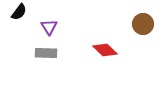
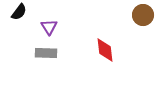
brown circle: moved 9 px up
red diamond: rotated 40 degrees clockwise
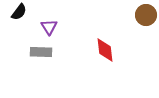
brown circle: moved 3 px right
gray rectangle: moved 5 px left, 1 px up
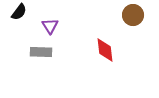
brown circle: moved 13 px left
purple triangle: moved 1 px right, 1 px up
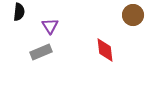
black semicircle: rotated 30 degrees counterclockwise
gray rectangle: rotated 25 degrees counterclockwise
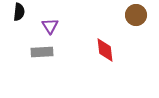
brown circle: moved 3 px right
gray rectangle: moved 1 px right; rotated 20 degrees clockwise
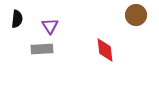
black semicircle: moved 2 px left, 7 px down
gray rectangle: moved 3 px up
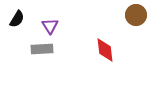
black semicircle: rotated 24 degrees clockwise
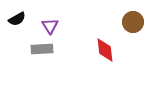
brown circle: moved 3 px left, 7 px down
black semicircle: rotated 30 degrees clockwise
